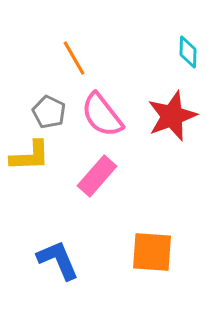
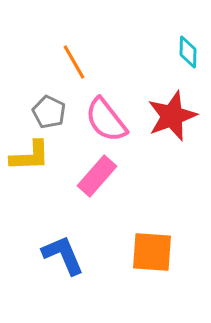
orange line: moved 4 px down
pink semicircle: moved 4 px right, 5 px down
blue L-shape: moved 5 px right, 5 px up
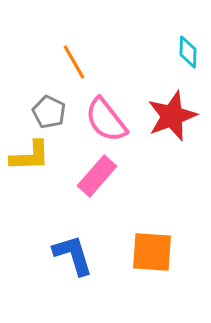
blue L-shape: moved 10 px right; rotated 6 degrees clockwise
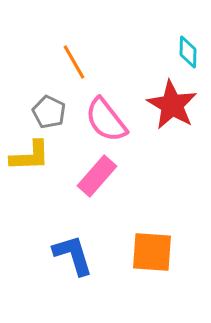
red star: moved 11 px up; rotated 21 degrees counterclockwise
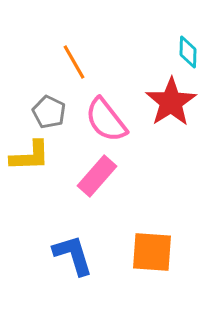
red star: moved 1 px left, 3 px up; rotated 9 degrees clockwise
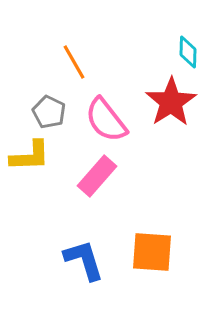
blue L-shape: moved 11 px right, 5 px down
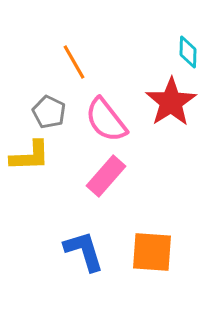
pink rectangle: moved 9 px right
blue L-shape: moved 9 px up
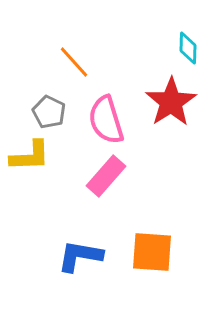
cyan diamond: moved 4 px up
orange line: rotated 12 degrees counterclockwise
pink semicircle: rotated 21 degrees clockwise
blue L-shape: moved 4 px left, 5 px down; rotated 63 degrees counterclockwise
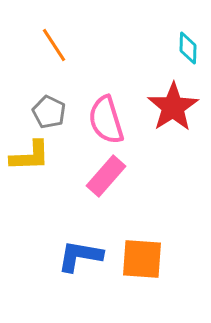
orange line: moved 20 px left, 17 px up; rotated 9 degrees clockwise
red star: moved 2 px right, 5 px down
orange square: moved 10 px left, 7 px down
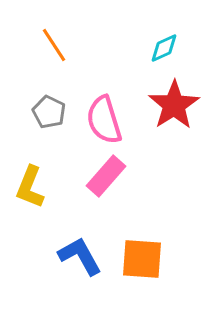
cyan diamond: moved 24 px left; rotated 64 degrees clockwise
red star: moved 1 px right, 2 px up
pink semicircle: moved 2 px left
yellow L-shape: moved 31 px down; rotated 114 degrees clockwise
blue L-shape: rotated 51 degrees clockwise
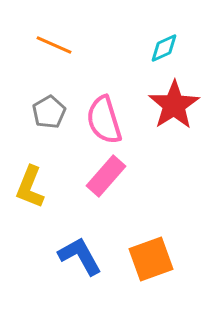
orange line: rotated 33 degrees counterclockwise
gray pentagon: rotated 16 degrees clockwise
orange square: moved 9 px right; rotated 24 degrees counterclockwise
